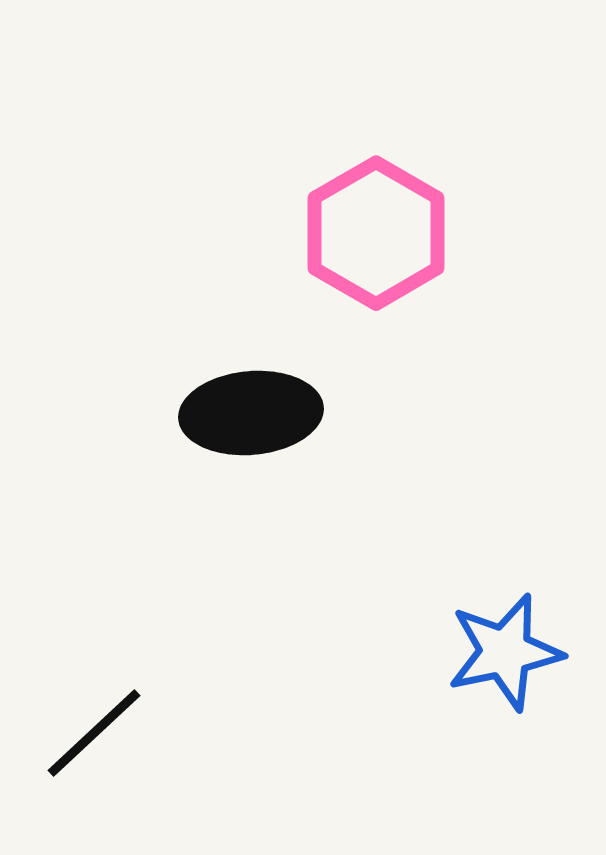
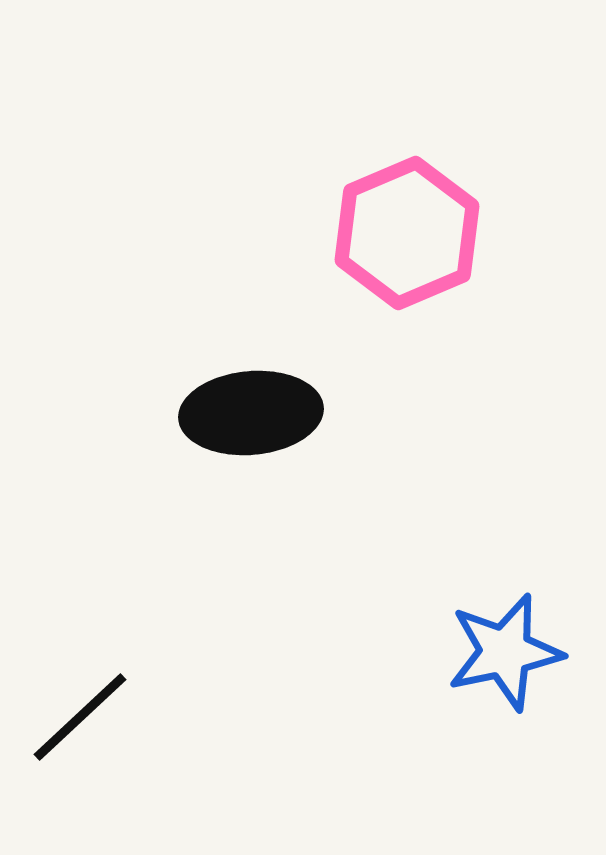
pink hexagon: moved 31 px right; rotated 7 degrees clockwise
black line: moved 14 px left, 16 px up
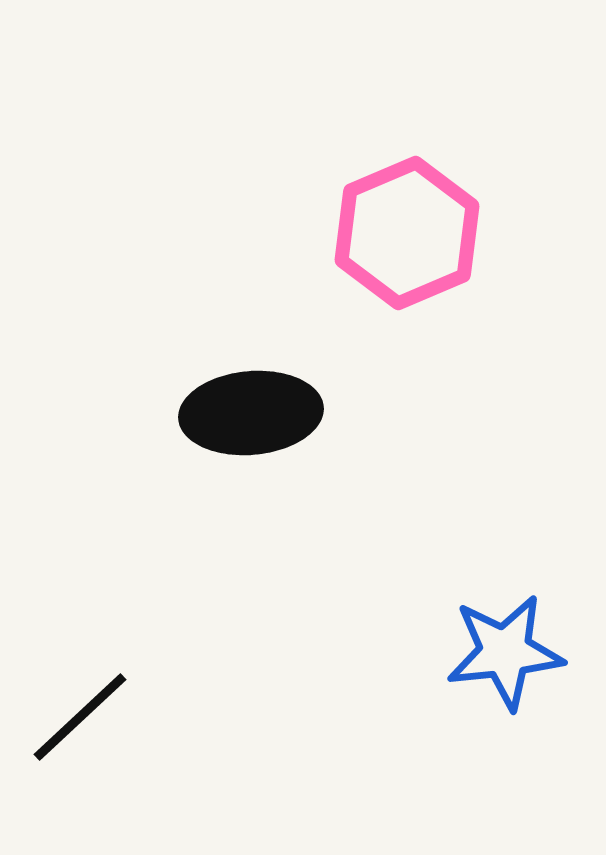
blue star: rotated 6 degrees clockwise
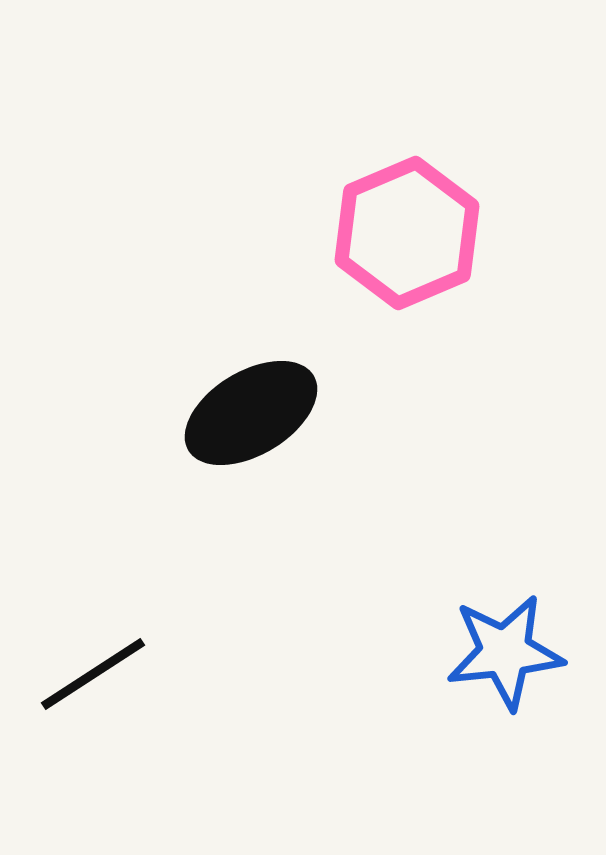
black ellipse: rotated 26 degrees counterclockwise
black line: moved 13 px right, 43 px up; rotated 10 degrees clockwise
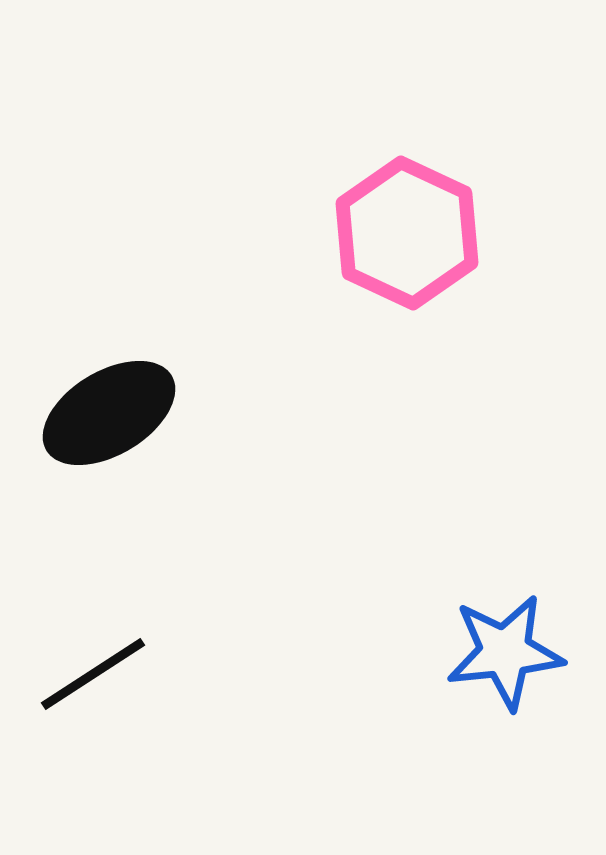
pink hexagon: rotated 12 degrees counterclockwise
black ellipse: moved 142 px left
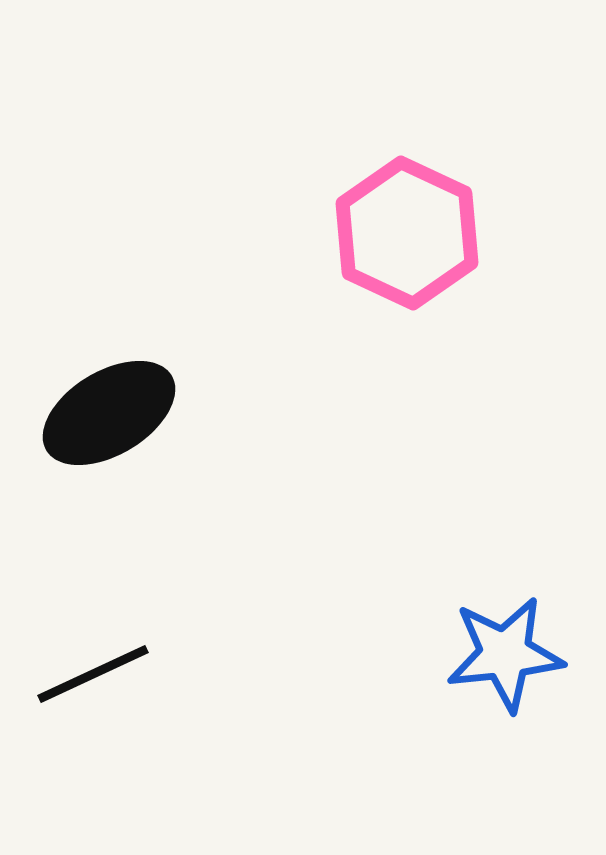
blue star: moved 2 px down
black line: rotated 8 degrees clockwise
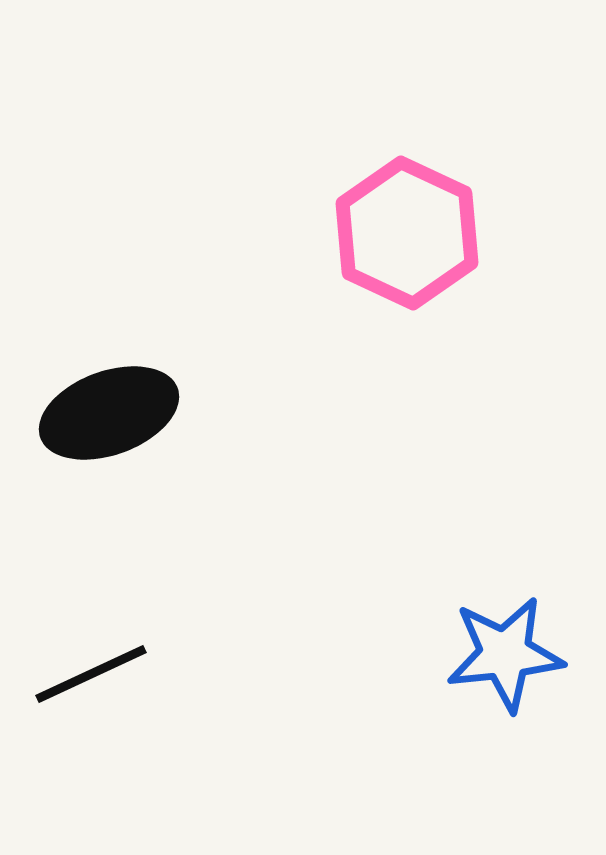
black ellipse: rotated 11 degrees clockwise
black line: moved 2 px left
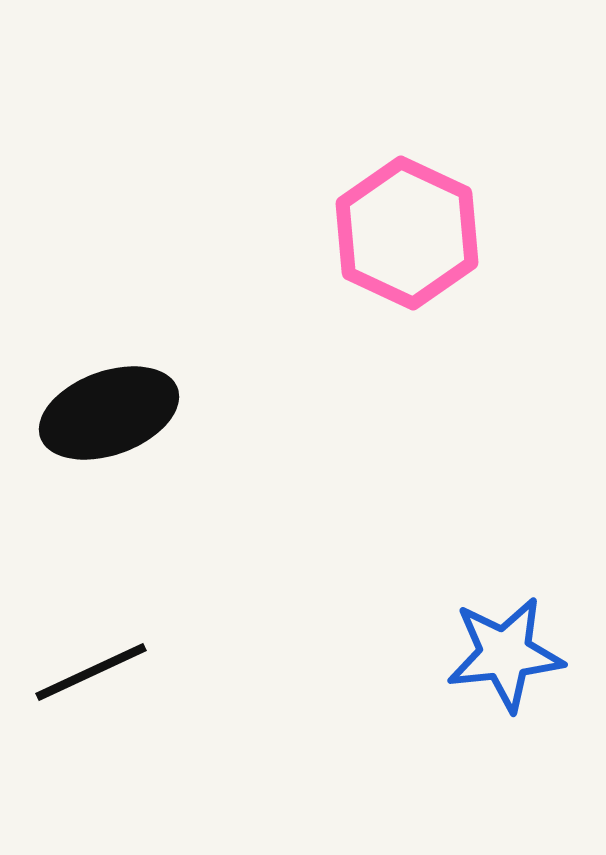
black line: moved 2 px up
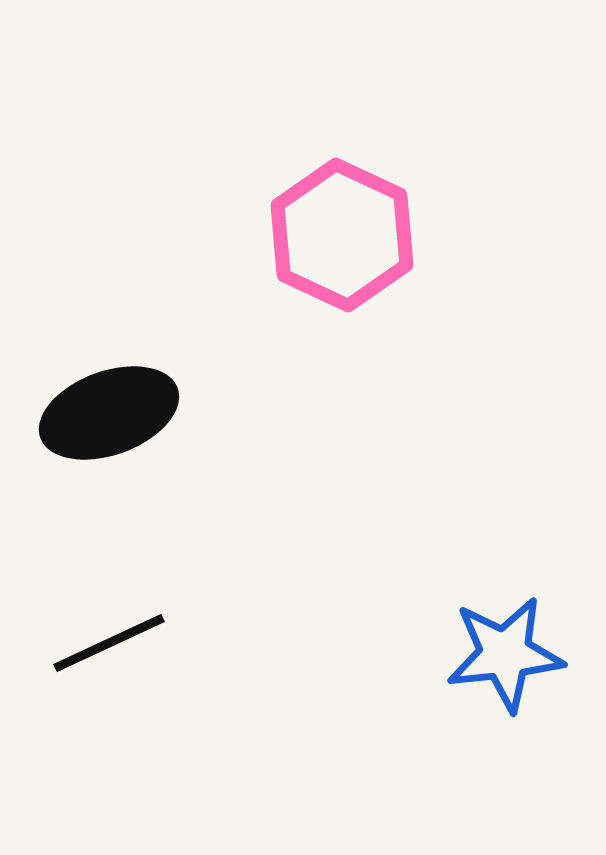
pink hexagon: moved 65 px left, 2 px down
black line: moved 18 px right, 29 px up
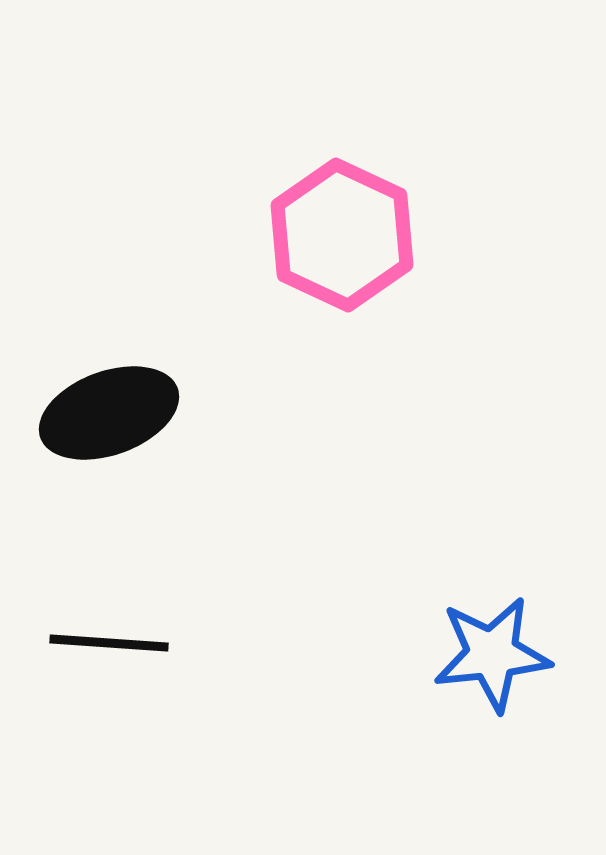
black line: rotated 29 degrees clockwise
blue star: moved 13 px left
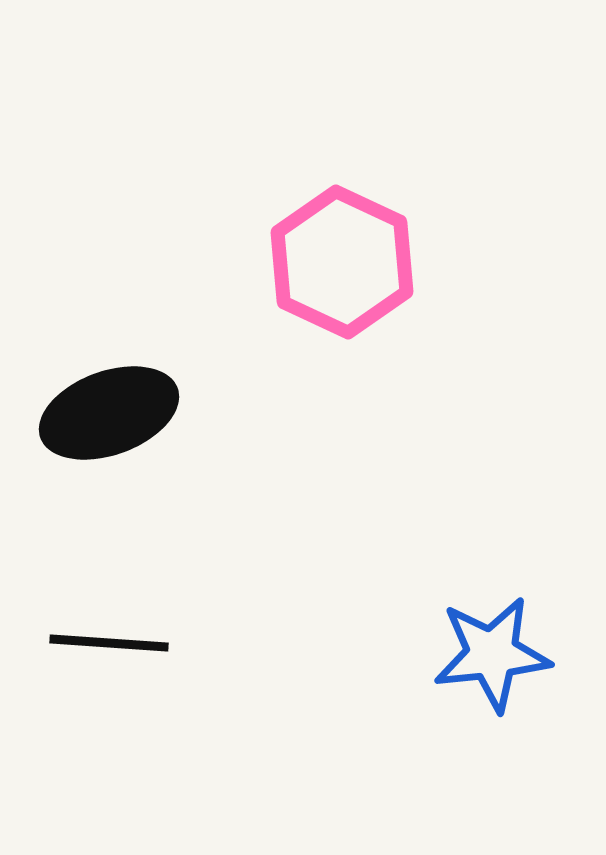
pink hexagon: moved 27 px down
